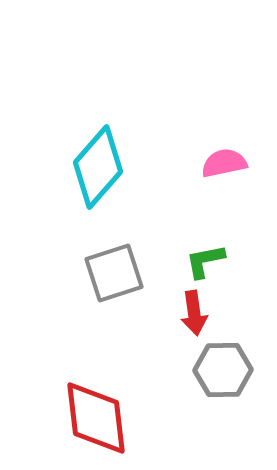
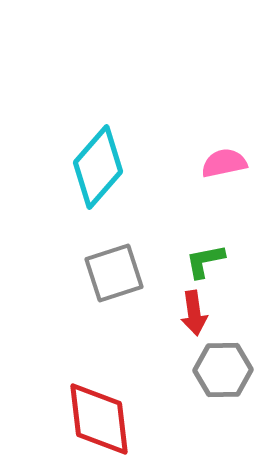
red diamond: moved 3 px right, 1 px down
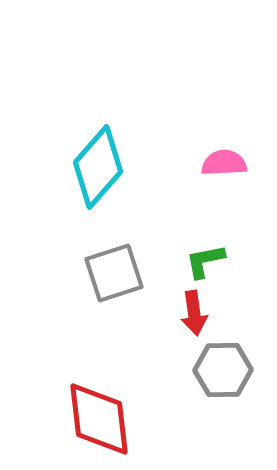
pink semicircle: rotated 9 degrees clockwise
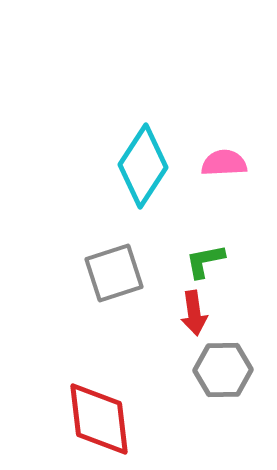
cyan diamond: moved 45 px right, 1 px up; rotated 8 degrees counterclockwise
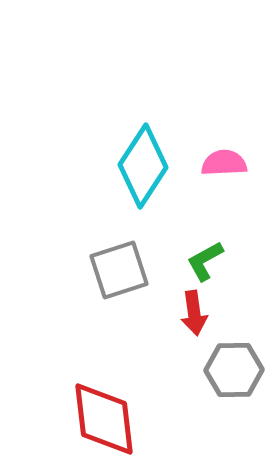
green L-shape: rotated 18 degrees counterclockwise
gray square: moved 5 px right, 3 px up
gray hexagon: moved 11 px right
red diamond: moved 5 px right
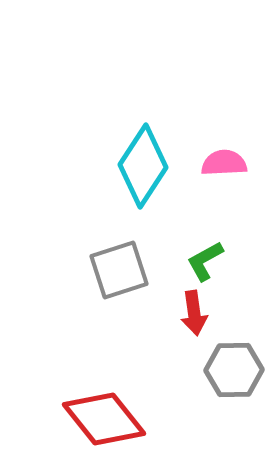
red diamond: rotated 32 degrees counterclockwise
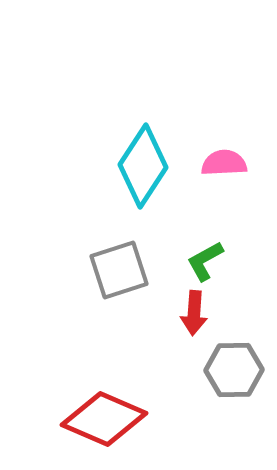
red arrow: rotated 12 degrees clockwise
red diamond: rotated 28 degrees counterclockwise
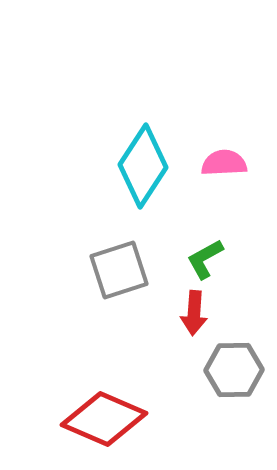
green L-shape: moved 2 px up
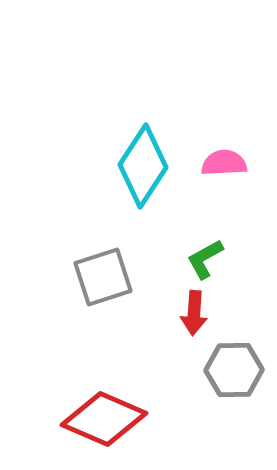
gray square: moved 16 px left, 7 px down
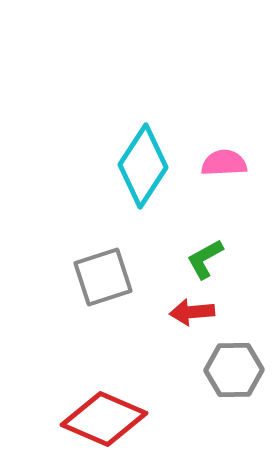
red arrow: moved 2 px left, 1 px up; rotated 81 degrees clockwise
